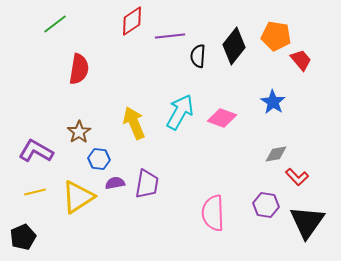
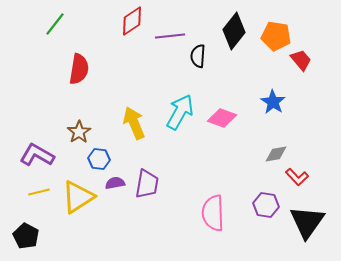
green line: rotated 15 degrees counterclockwise
black diamond: moved 15 px up
purple L-shape: moved 1 px right, 4 px down
yellow line: moved 4 px right
black pentagon: moved 3 px right, 1 px up; rotated 20 degrees counterclockwise
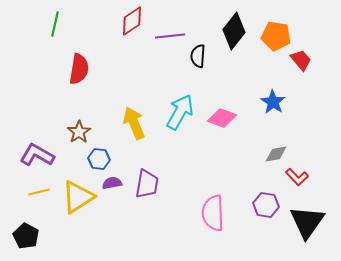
green line: rotated 25 degrees counterclockwise
purple semicircle: moved 3 px left
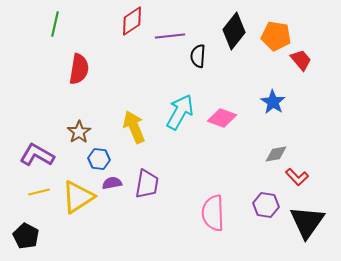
yellow arrow: moved 4 px down
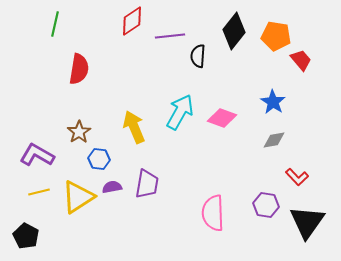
gray diamond: moved 2 px left, 14 px up
purple semicircle: moved 4 px down
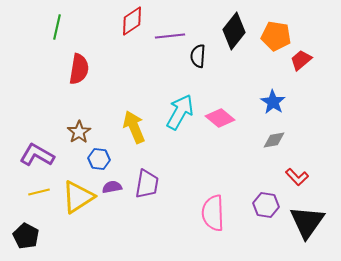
green line: moved 2 px right, 3 px down
red trapezoid: rotated 90 degrees counterclockwise
pink diamond: moved 2 px left; rotated 20 degrees clockwise
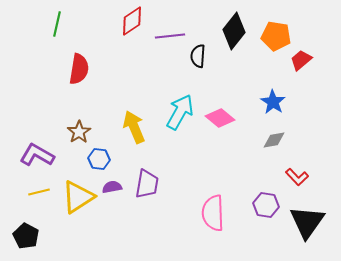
green line: moved 3 px up
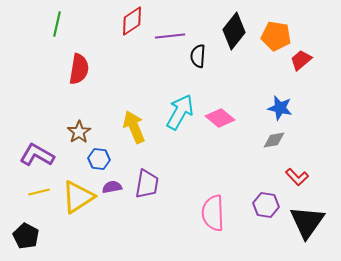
blue star: moved 7 px right, 6 px down; rotated 20 degrees counterclockwise
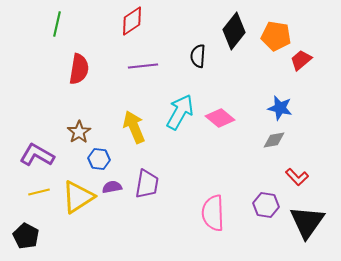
purple line: moved 27 px left, 30 px down
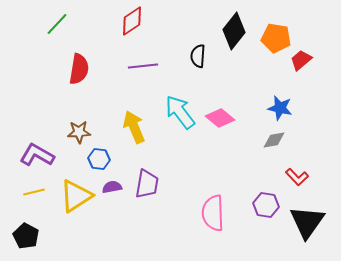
green line: rotated 30 degrees clockwise
orange pentagon: moved 2 px down
cyan arrow: rotated 66 degrees counterclockwise
brown star: rotated 30 degrees clockwise
yellow line: moved 5 px left
yellow triangle: moved 2 px left, 1 px up
